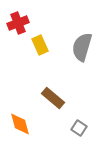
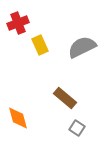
gray semicircle: rotated 48 degrees clockwise
brown rectangle: moved 12 px right
orange diamond: moved 2 px left, 6 px up
gray square: moved 2 px left
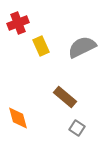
yellow rectangle: moved 1 px right, 1 px down
brown rectangle: moved 1 px up
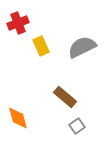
gray square: moved 2 px up; rotated 21 degrees clockwise
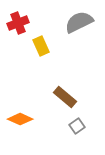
gray semicircle: moved 3 px left, 25 px up
orange diamond: moved 2 px right, 1 px down; rotated 50 degrees counterclockwise
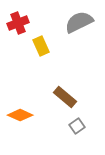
orange diamond: moved 4 px up
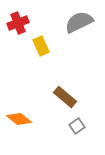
orange diamond: moved 1 px left, 4 px down; rotated 15 degrees clockwise
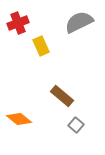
brown rectangle: moved 3 px left, 1 px up
gray square: moved 1 px left, 1 px up; rotated 14 degrees counterclockwise
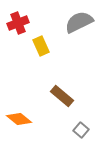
gray square: moved 5 px right, 5 px down
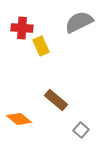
red cross: moved 4 px right, 5 px down; rotated 25 degrees clockwise
brown rectangle: moved 6 px left, 4 px down
